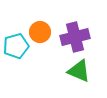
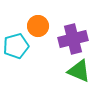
orange circle: moved 2 px left, 6 px up
purple cross: moved 2 px left, 2 px down
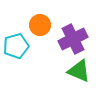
orange circle: moved 2 px right, 1 px up
purple cross: rotated 12 degrees counterclockwise
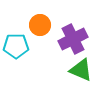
cyan pentagon: rotated 15 degrees clockwise
green triangle: moved 2 px right, 1 px up
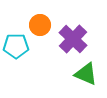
purple cross: rotated 20 degrees counterclockwise
green triangle: moved 5 px right, 4 px down
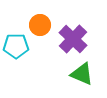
green triangle: moved 4 px left
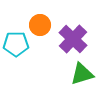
cyan pentagon: moved 2 px up
green triangle: rotated 40 degrees counterclockwise
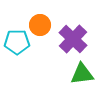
cyan pentagon: moved 1 px right, 2 px up
green triangle: rotated 10 degrees clockwise
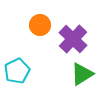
cyan pentagon: moved 29 px down; rotated 25 degrees counterclockwise
green triangle: rotated 25 degrees counterclockwise
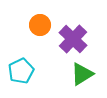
cyan pentagon: moved 4 px right
